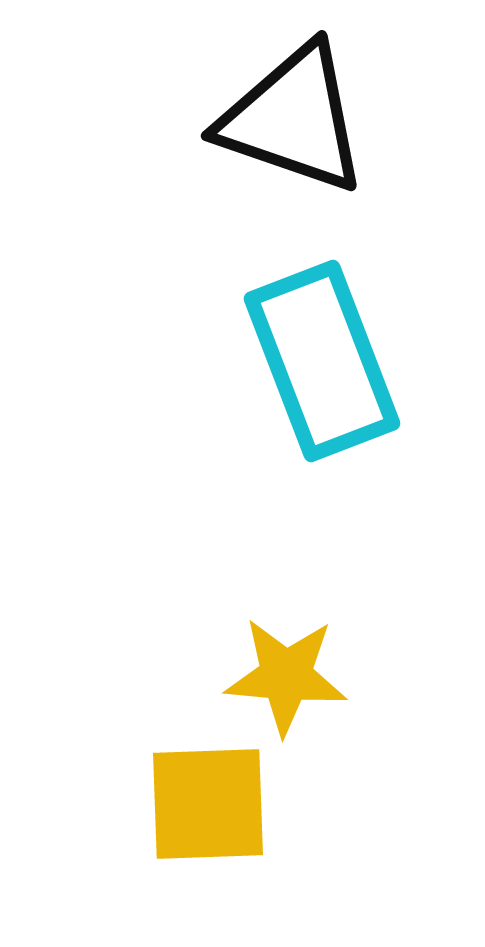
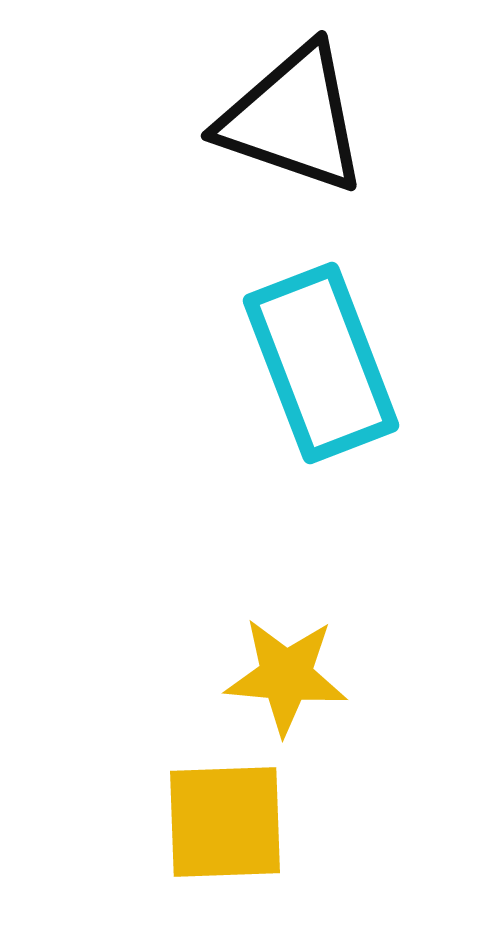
cyan rectangle: moved 1 px left, 2 px down
yellow square: moved 17 px right, 18 px down
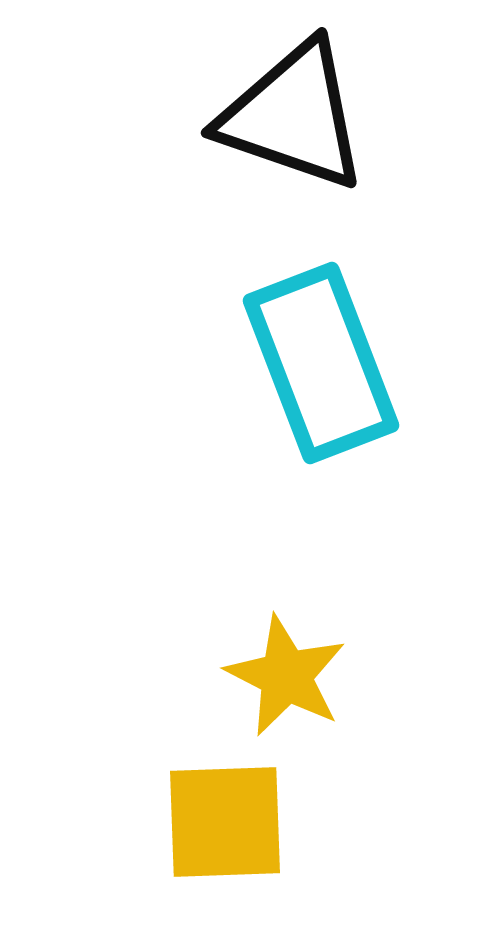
black triangle: moved 3 px up
yellow star: rotated 22 degrees clockwise
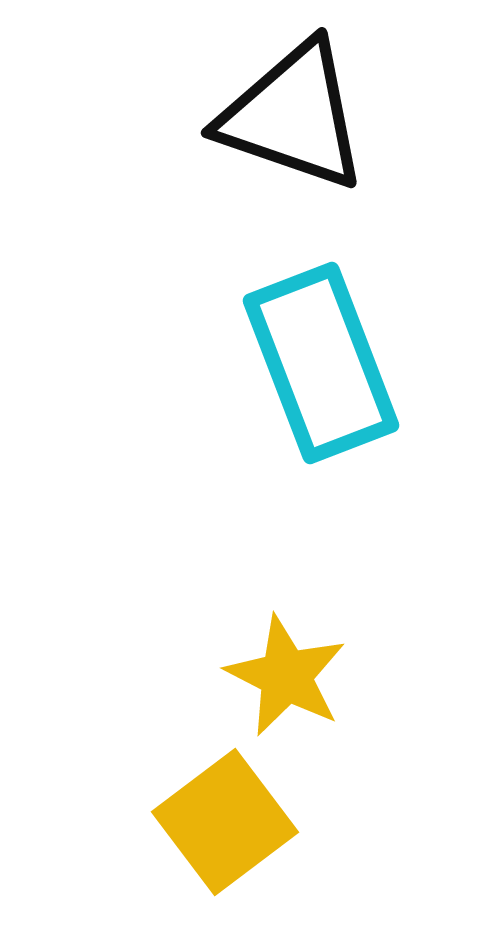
yellow square: rotated 35 degrees counterclockwise
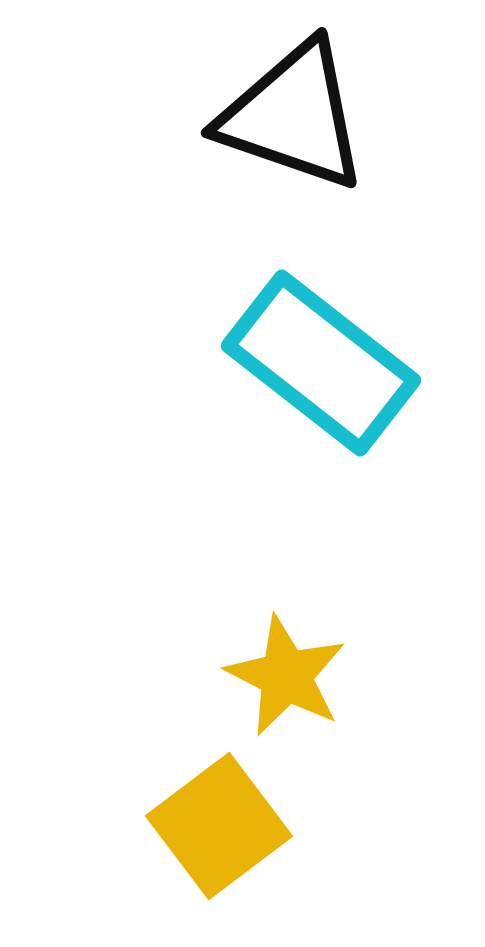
cyan rectangle: rotated 31 degrees counterclockwise
yellow square: moved 6 px left, 4 px down
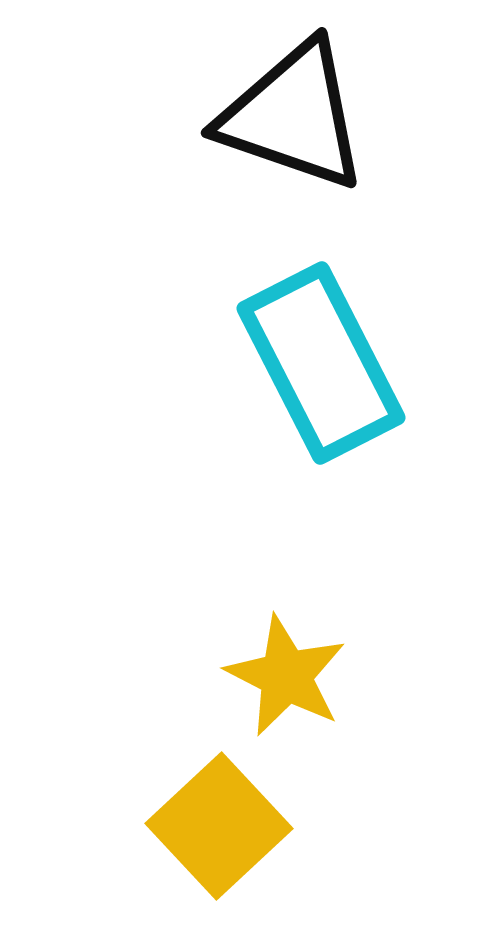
cyan rectangle: rotated 25 degrees clockwise
yellow square: rotated 6 degrees counterclockwise
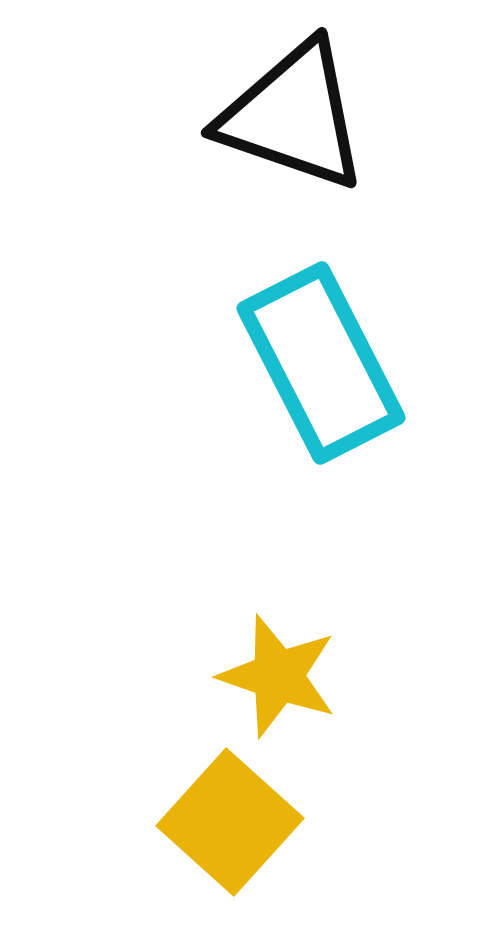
yellow star: moved 8 px left; rotated 8 degrees counterclockwise
yellow square: moved 11 px right, 4 px up; rotated 5 degrees counterclockwise
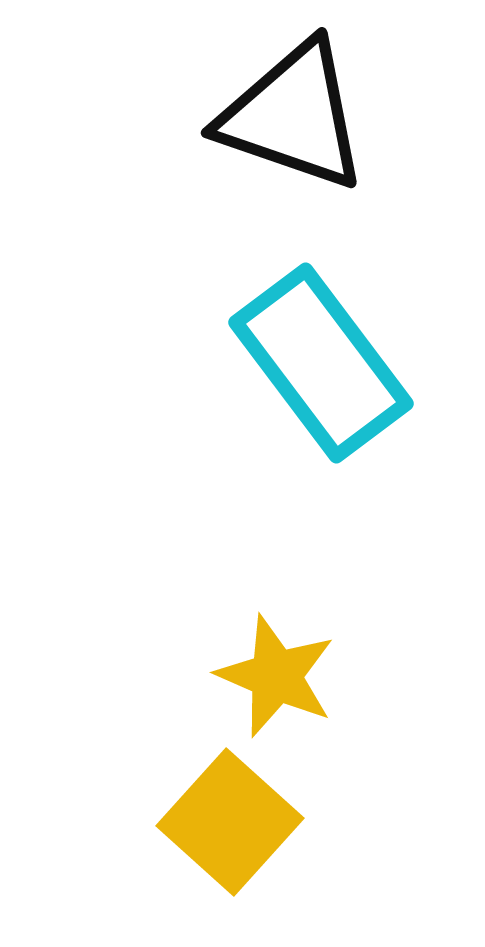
cyan rectangle: rotated 10 degrees counterclockwise
yellow star: moved 2 px left; rotated 4 degrees clockwise
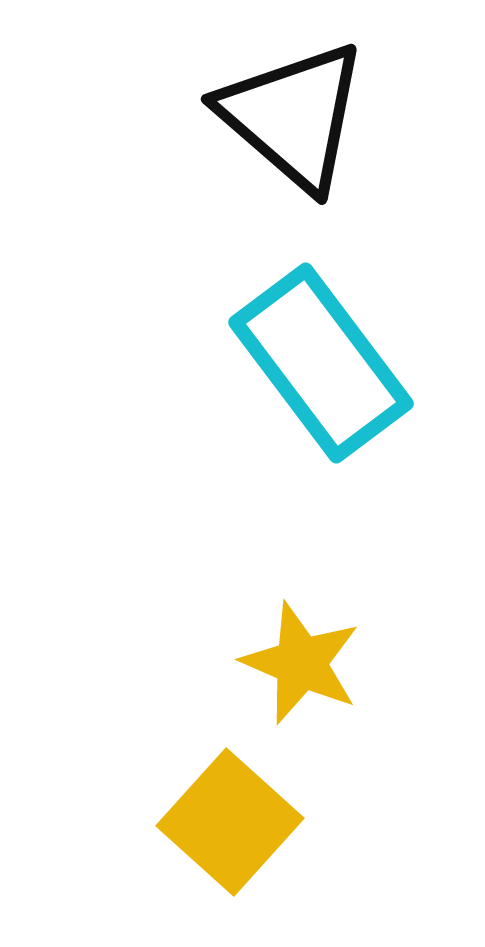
black triangle: rotated 22 degrees clockwise
yellow star: moved 25 px right, 13 px up
